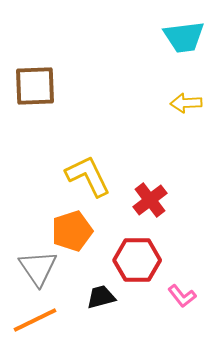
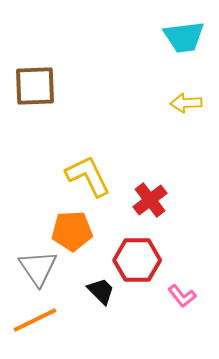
orange pentagon: rotated 15 degrees clockwise
black trapezoid: moved 6 px up; rotated 60 degrees clockwise
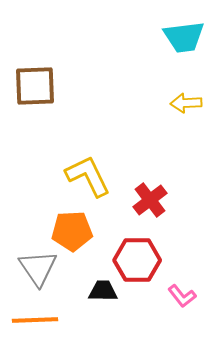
black trapezoid: moved 2 px right; rotated 44 degrees counterclockwise
orange line: rotated 24 degrees clockwise
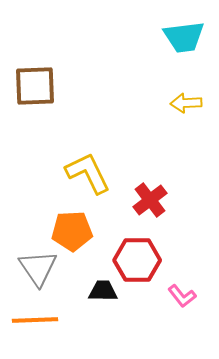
yellow L-shape: moved 3 px up
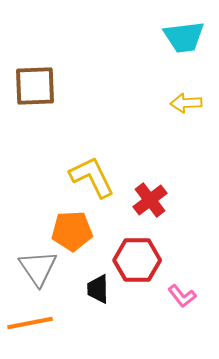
yellow L-shape: moved 4 px right, 4 px down
black trapezoid: moved 5 px left, 2 px up; rotated 92 degrees counterclockwise
orange line: moved 5 px left, 3 px down; rotated 9 degrees counterclockwise
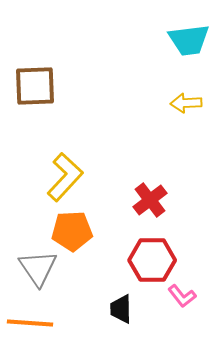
cyan trapezoid: moved 5 px right, 3 px down
yellow L-shape: moved 27 px left; rotated 69 degrees clockwise
red hexagon: moved 15 px right
black trapezoid: moved 23 px right, 20 px down
orange line: rotated 15 degrees clockwise
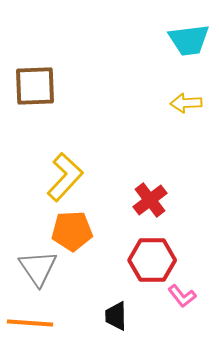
black trapezoid: moved 5 px left, 7 px down
